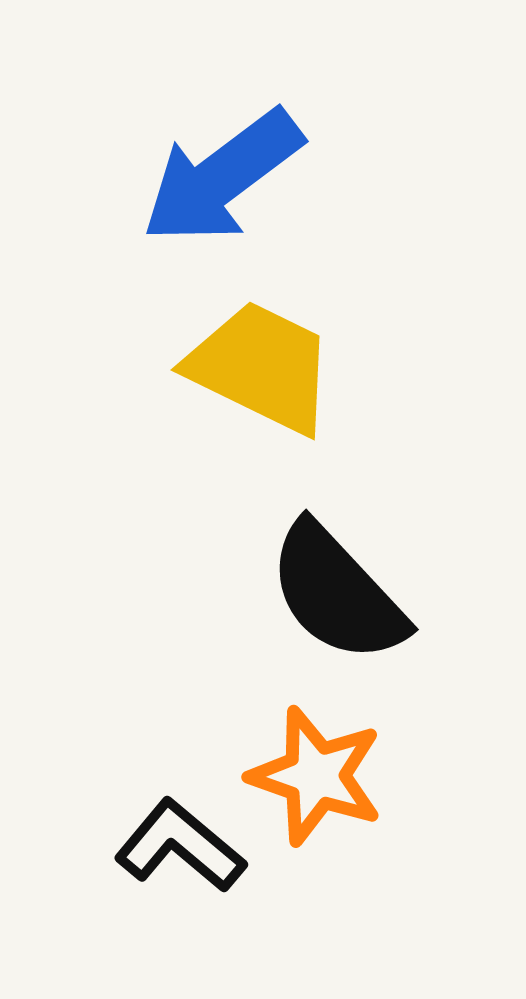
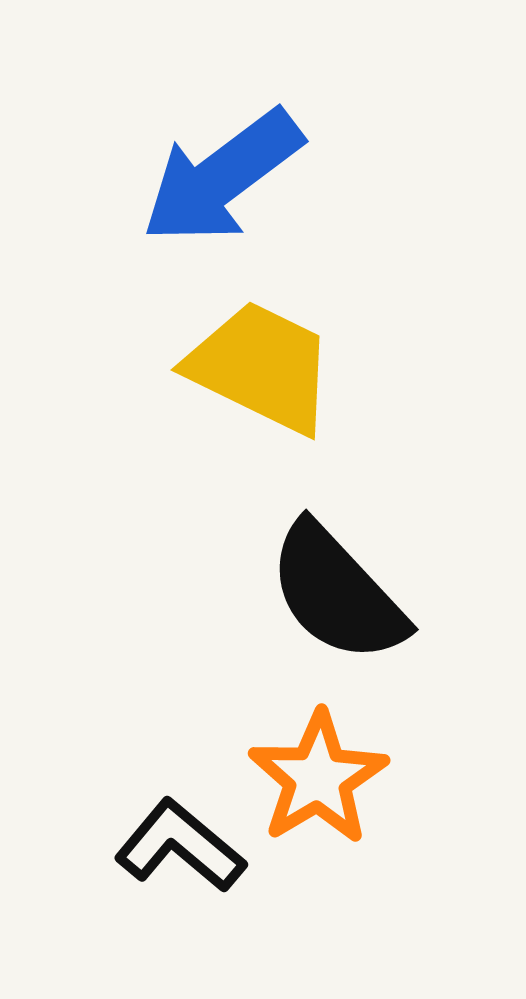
orange star: moved 2 px right, 2 px down; rotated 22 degrees clockwise
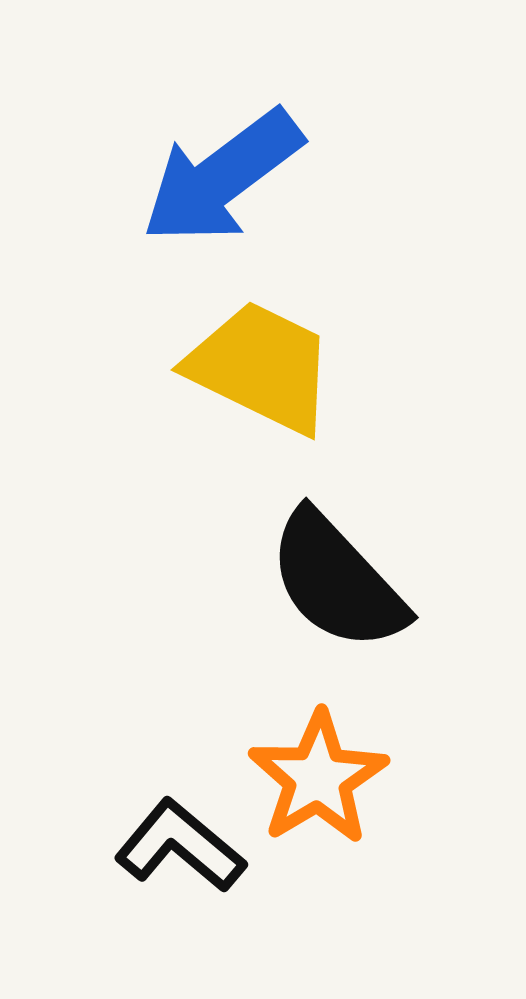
black semicircle: moved 12 px up
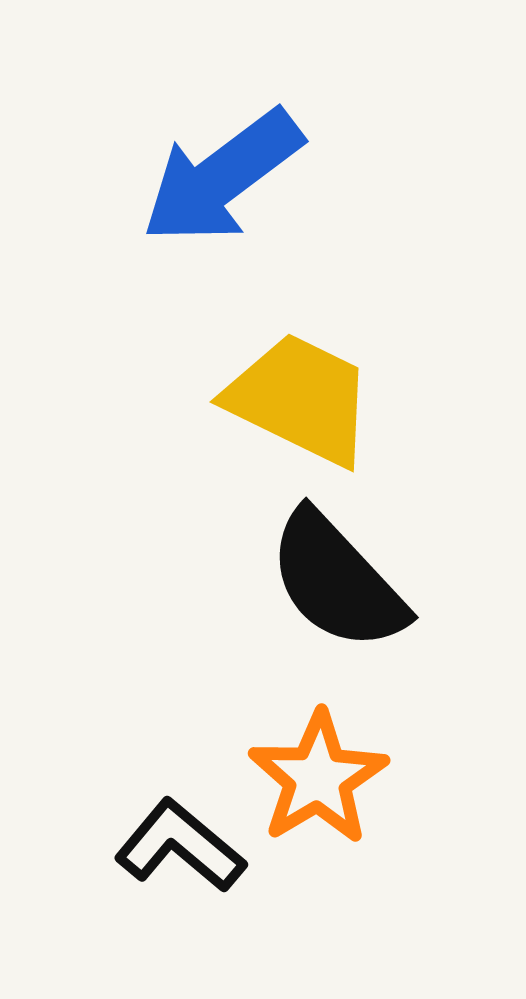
yellow trapezoid: moved 39 px right, 32 px down
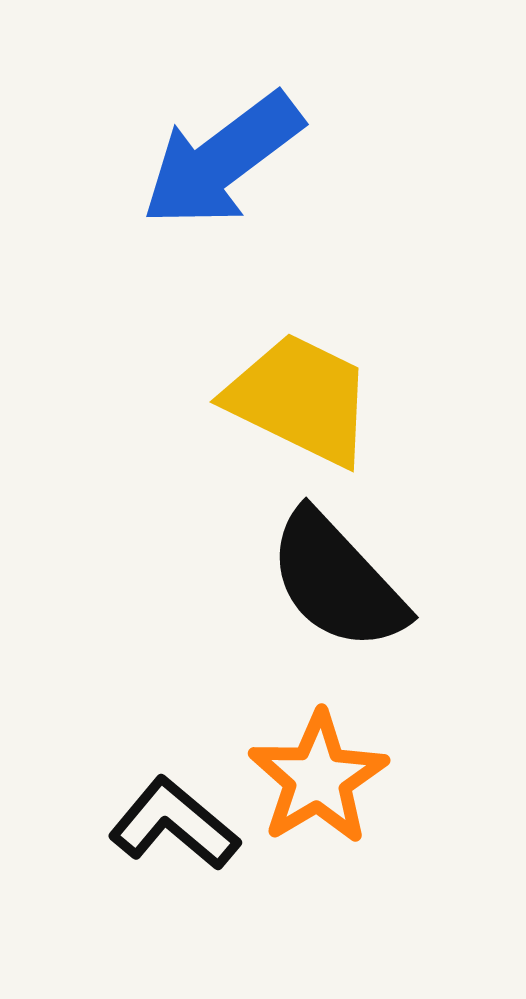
blue arrow: moved 17 px up
black L-shape: moved 6 px left, 22 px up
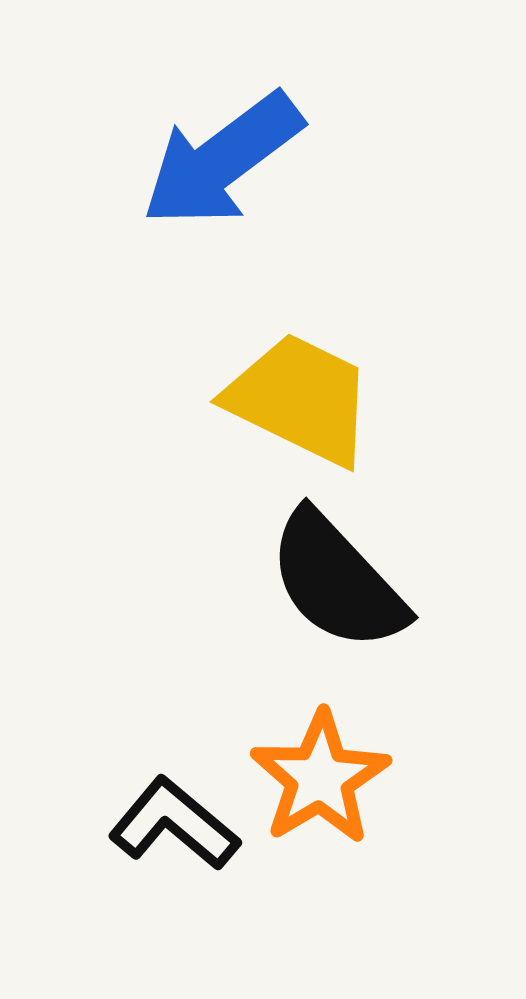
orange star: moved 2 px right
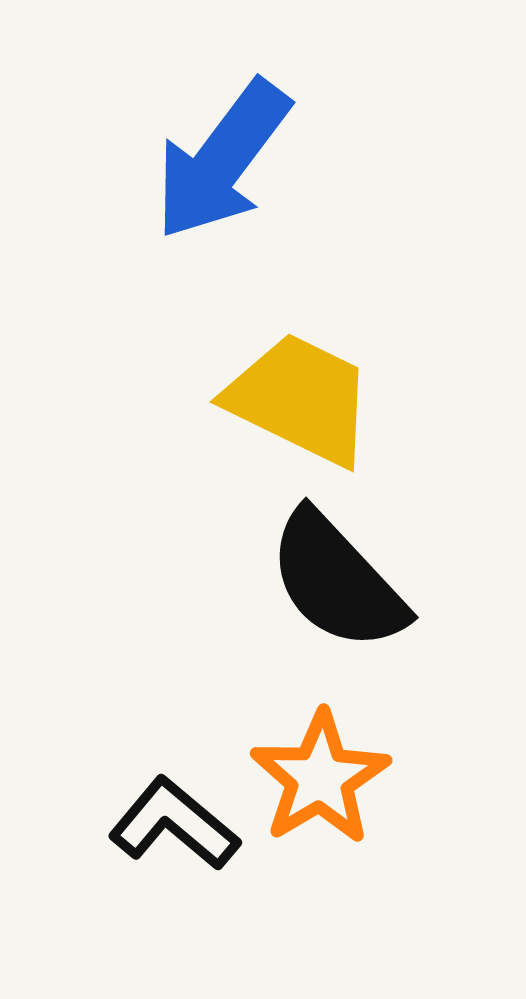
blue arrow: rotated 16 degrees counterclockwise
